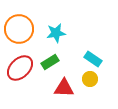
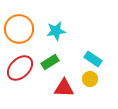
cyan star: moved 2 px up
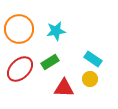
red ellipse: moved 1 px down
